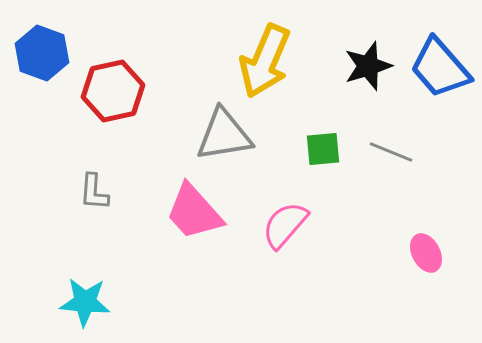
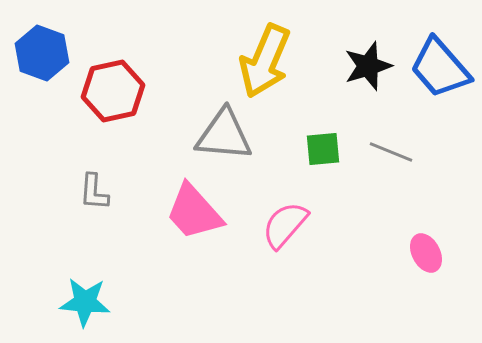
gray triangle: rotated 14 degrees clockwise
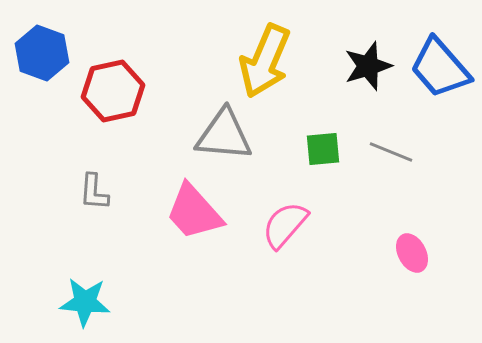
pink ellipse: moved 14 px left
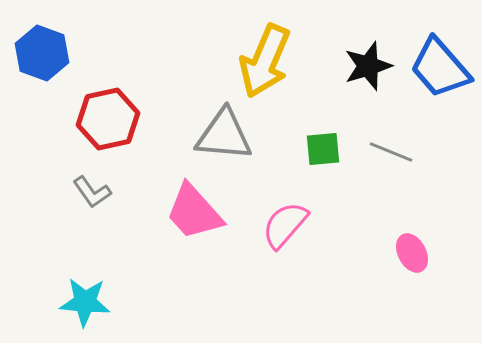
red hexagon: moved 5 px left, 28 px down
gray L-shape: moved 2 px left; rotated 39 degrees counterclockwise
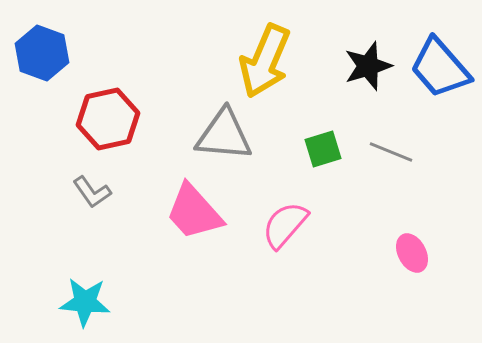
green square: rotated 12 degrees counterclockwise
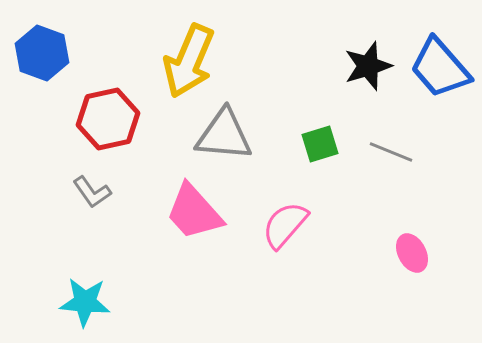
yellow arrow: moved 76 px left
green square: moved 3 px left, 5 px up
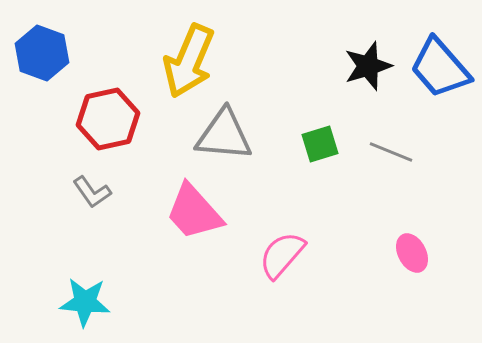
pink semicircle: moved 3 px left, 30 px down
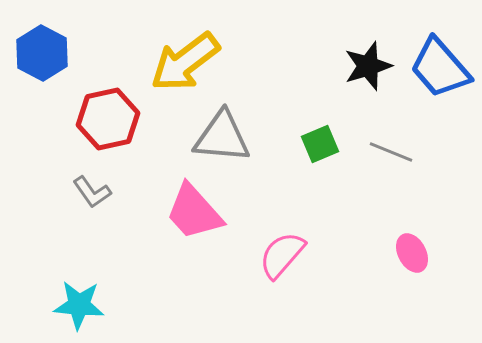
blue hexagon: rotated 8 degrees clockwise
yellow arrow: moved 4 px left, 1 px down; rotated 30 degrees clockwise
gray triangle: moved 2 px left, 2 px down
green square: rotated 6 degrees counterclockwise
cyan star: moved 6 px left, 3 px down
